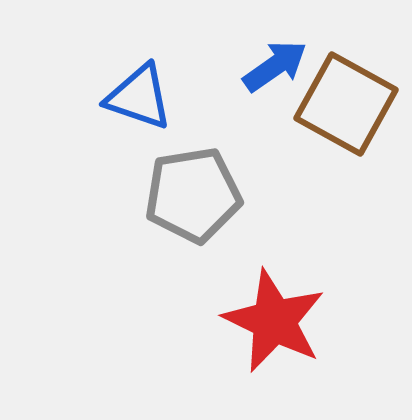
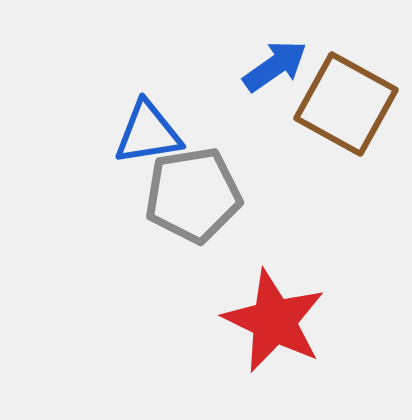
blue triangle: moved 9 px right, 36 px down; rotated 28 degrees counterclockwise
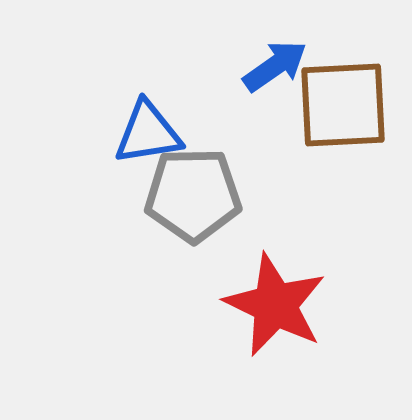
brown square: moved 3 px left, 1 px down; rotated 32 degrees counterclockwise
gray pentagon: rotated 8 degrees clockwise
red star: moved 1 px right, 16 px up
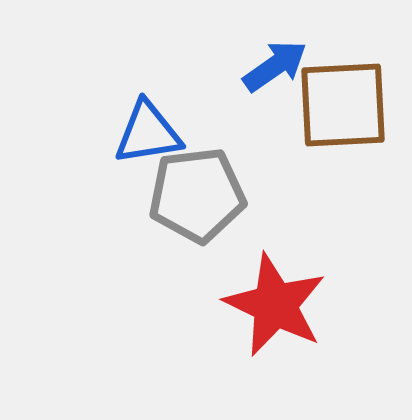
gray pentagon: moved 4 px right; rotated 6 degrees counterclockwise
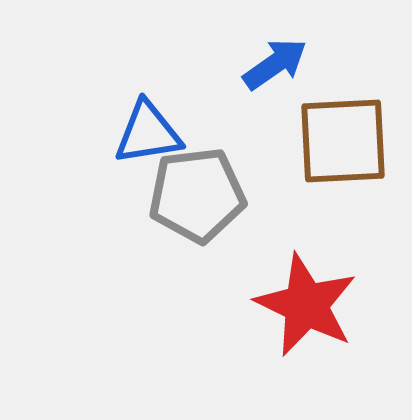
blue arrow: moved 2 px up
brown square: moved 36 px down
red star: moved 31 px right
